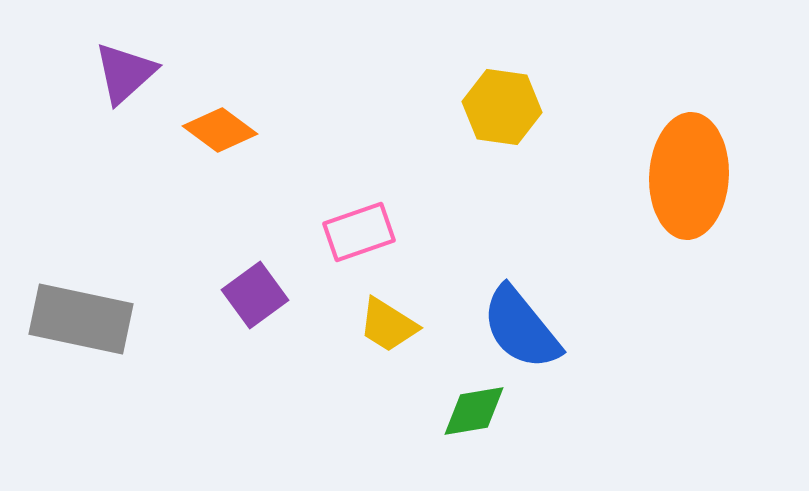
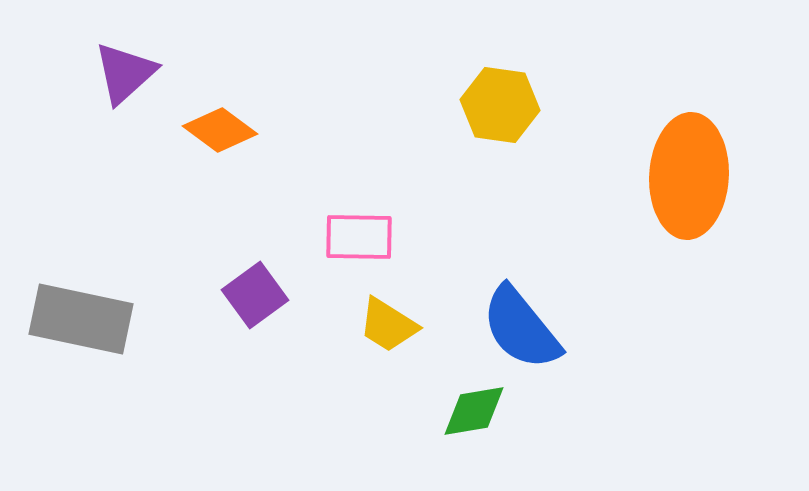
yellow hexagon: moved 2 px left, 2 px up
pink rectangle: moved 5 px down; rotated 20 degrees clockwise
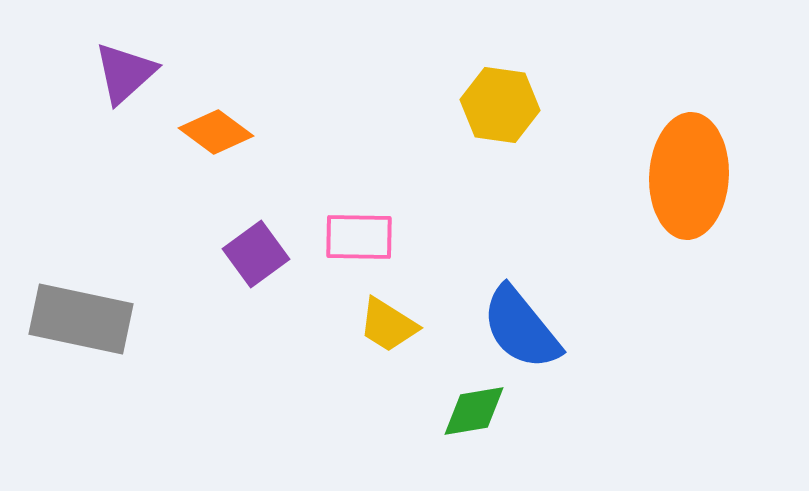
orange diamond: moved 4 px left, 2 px down
purple square: moved 1 px right, 41 px up
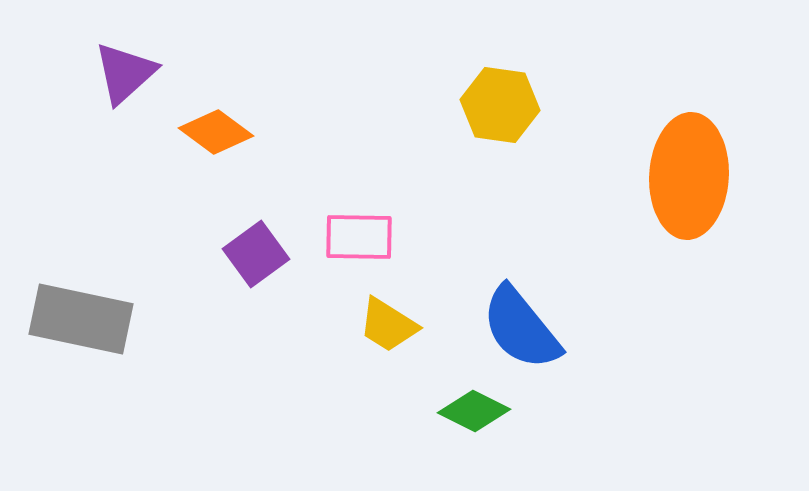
green diamond: rotated 36 degrees clockwise
